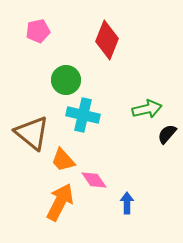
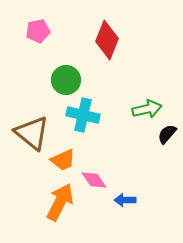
orange trapezoid: rotated 72 degrees counterclockwise
blue arrow: moved 2 px left, 3 px up; rotated 90 degrees counterclockwise
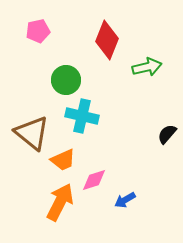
green arrow: moved 42 px up
cyan cross: moved 1 px left, 1 px down
pink diamond: rotated 72 degrees counterclockwise
blue arrow: rotated 30 degrees counterclockwise
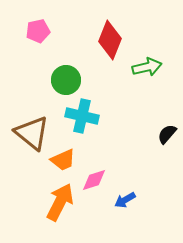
red diamond: moved 3 px right
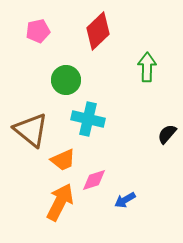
red diamond: moved 12 px left, 9 px up; rotated 24 degrees clockwise
green arrow: rotated 76 degrees counterclockwise
cyan cross: moved 6 px right, 3 px down
brown triangle: moved 1 px left, 3 px up
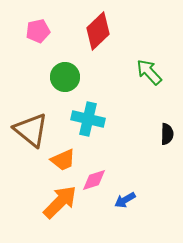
green arrow: moved 2 px right, 5 px down; rotated 44 degrees counterclockwise
green circle: moved 1 px left, 3 px up
black semicircle: rotated 140 degrees clockwise
orange arrow: rotated 18 degrees clockwise
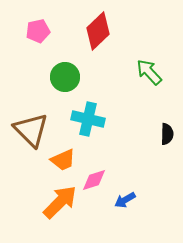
brown triangle: rotated 6 degrees clockwise
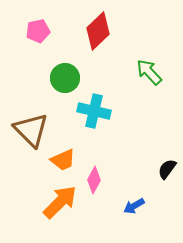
green circle: moved 1 px down
cyan cross: moved 6 px right, 8 px up
black semicircle: moved 35 px down; rotated 145 degrees counterclockwise
pink diamond: rotated 44 degrees counterclockwise
blue arrow: moved 9 px right, 6 px down
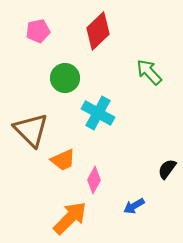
cyan cross: moved 4 px right, 2 px down; rotated 16 degrees clockwise
orange arrow: moved 10 px right, 16 px down
